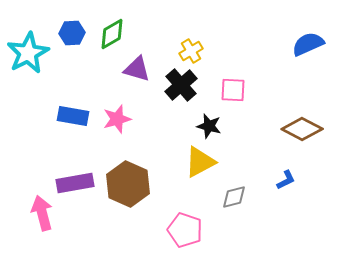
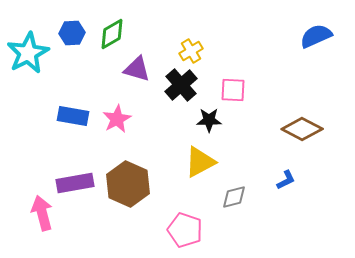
blue semicircle: moved 8 px right, 8 px up
pink star: rotated 12 degrees counterclockwise
black star: moved 6 px up; rotated 15 degrees counterclockwise
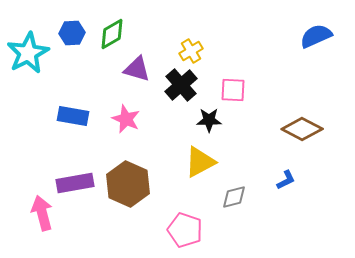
pink star: moved 9 px right; rotated 20 degrees counterclockwise
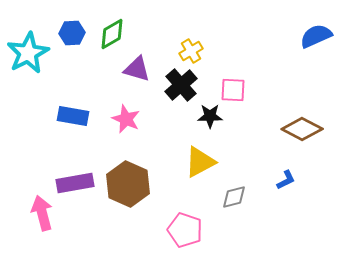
black star: moved 1 px right, 4 px up
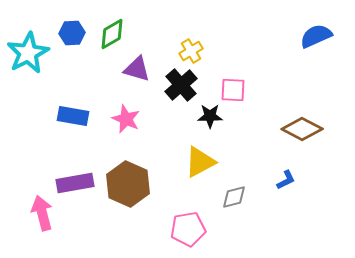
pink pentagon: moved 3 px right, 1 px up; rotated 28 degrees counterclockwise
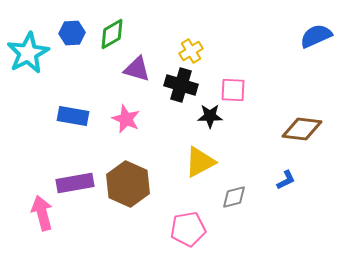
black cross: rotated 32 degrees counterclockwise
brown diamond: rotated 21 degrees counterclockwise
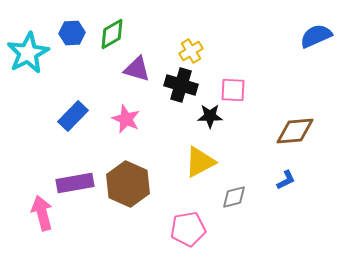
blue rectangle: rotated 56 degrees counterclockwise
brown diamond: moved 7 px left, 2 px down; rotated 12 degrees counterclockwise
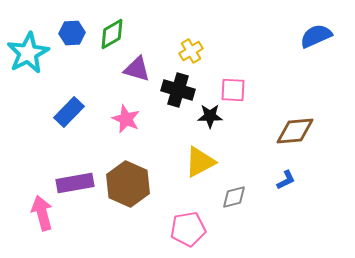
black cross: moved 3 px left, 5 px down
blue rectangle: moved 4 px left, 4 px up
